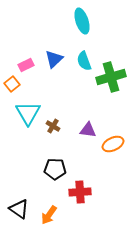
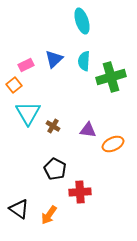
cyan semicircle: rotated 24 degrees clockwise
orange square: moved 2 px right, 1 px down
black pentagon: rotated 25 degrees clockwise
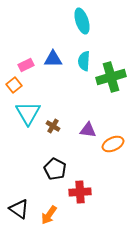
blue triangle: moved 1 px left; rotated 42 degrees clockwise
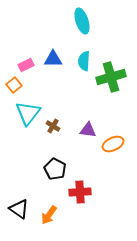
cyan triangle: rotated 8 degrees clockwise
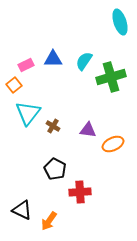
cyan ellipse: moved 38 px right, 1 px down
cyan semicircle: rotated 30 degrees clockwise
black triangle: moved 3 px right, 1 px down; rotated 10 degrees counterclockwise
orange arrow: moved 6 px down
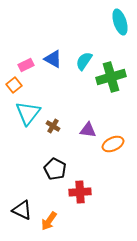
blue triangle: rotated 30 degrees clockwise
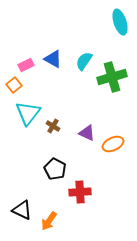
green cross: moved 1 px right
purple triangle: moved 1 px left, 3 px down; rotated 18 degrees clockwise
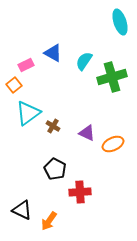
blue triangle: moved 6 px up
cyan triangle: rotated 16 degrees clockwise
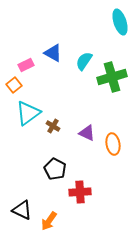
orange ellipse: rotated 75 degrees counterclockwise
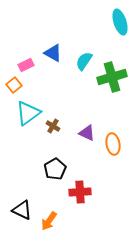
black pentagon: rotated 15 degrees clockwise
